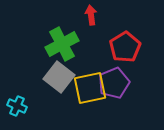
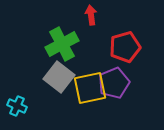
red pentagon: rotated 16 degrees clockwise
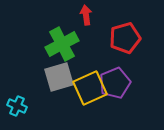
red arrow: moved 5 px left
red pentagon: moved 9 px up
gray square: rotated 36 degrees clockwise
purple pentagon: moved 1 px right
yellow square: rotated 12 degrees counterclockwise
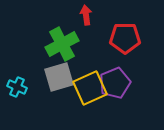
red pentagon: rotated 16 degrees clockwise
cyan cross: moved 19 px up
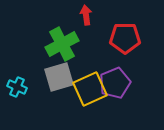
yellow square: moved 1 px down
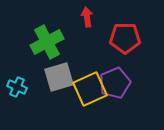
red arrow: moved 1 px right, 2 px down
green cross: moved 15 px left, 2 px up
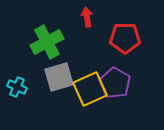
purple pentagon: rotated 20 degrees counterclockwise
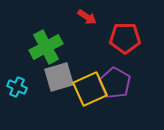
red arrow: rotated 132 degrees clockwise
green cross: moved 1 px left, 5 px down
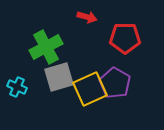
red arrow: rotated 18 degrees counterclockwise
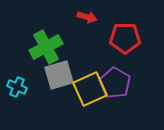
gray square: moved 2 px up
